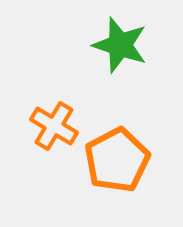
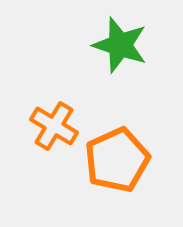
orange pentagon: rotated 4 degrees clockwise
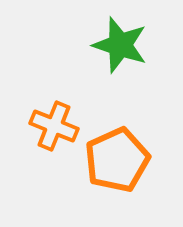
orange cross: rotated 9 degrees counterclockwise
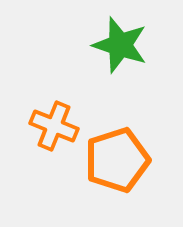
orange pentagon: rotated 6 degrees clockwise
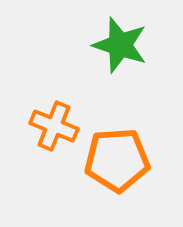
orange pentagon: rotated 14 degrees clockwise
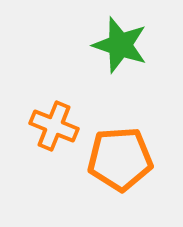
orange pentagon: moved 3 px right, 1 px up
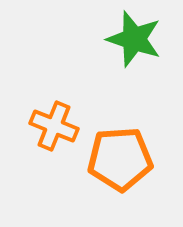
green star: moved 14 px right, 6 px up
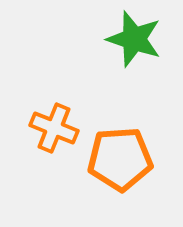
orange cross: moved 2 px down
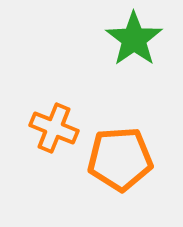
green star: rotated 18 degrees clockwise
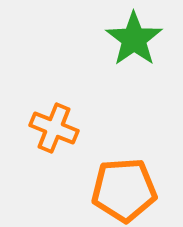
orange pentagon: moved 4 px right, 31 px down
